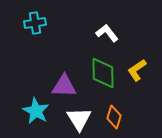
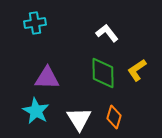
purple triangle: moved 17 px left, 8 px up
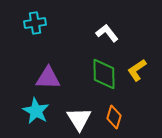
green diamond: moved 1 px right, 1 px down
purple triangle: moved 1 px right
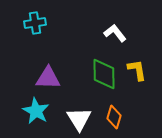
white L-shape: moved 8 px right
yellow L-shape: rotated 115 degrees clockwise
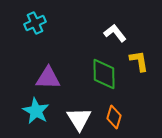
cyan cross: rotated 15 degrees counterclockwise
yellow L-shape: moved 2 px right, 9 px up
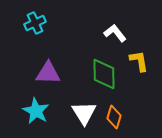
purple triangle: moved 5 px up
white triangle: moved 5 px right, 6 px up
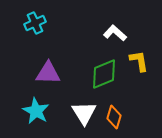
white L-shape: rotated 10 degrees counterclockwise
green diamond: rotated 68 degrees clockwise
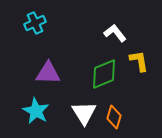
white L-shape: rotated 10 degrees clockwise
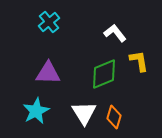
cyan cross: moved 14 px right, 1 px up; rotated 15 degrees counterclockwise
cyan star: rotated 16 degrees clockwise
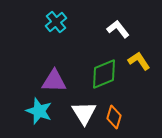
cyan cross: moved 7 px right
white L-shape: moved 3 px right, 4 px up
yellow L-shape: rotated 25 degrees counterclockwise
purple triangle: moved 6 px right, 8 px down
cyan star: moved 3 px right; rotated 24 degrees counterclockwise
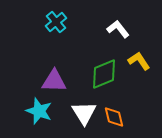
orange diamond: rotated 30 degrees counterclockwise
